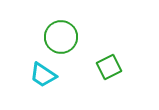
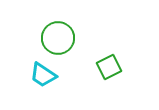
green circle: moved 3 px left, 1 px down
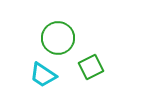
green square: moved 18 px left
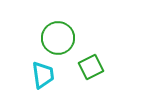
cyan trapezoid: rotated 132 degrees counterclockwise
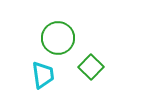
green square: rotated 20 degrees counterclockwise
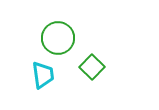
green square: moved 1 px right
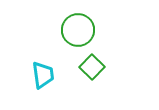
green circle: moved 20 px right, 8 px up
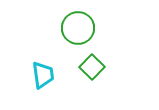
green circle: moved 2 px up
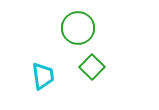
cyan trapezoid: moved 1 px down
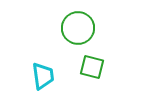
green square: rotated 30 degrees counterclockwise
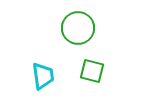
green square: moved 4 px down
